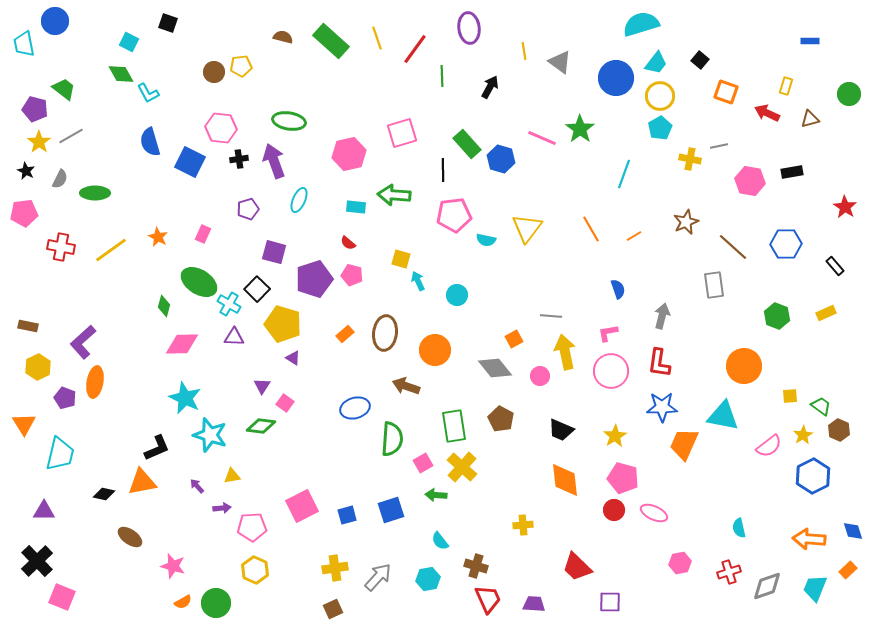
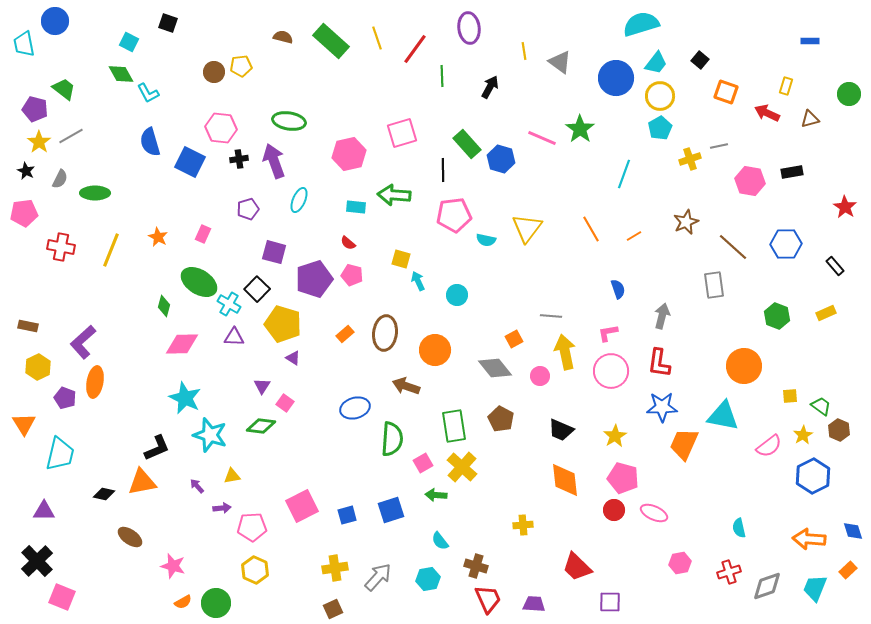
yellow cross at (690, 159): rotated 30 degrees counterclockwise
yellow line at (111, 250): rotated 32 degrees counterclockwise
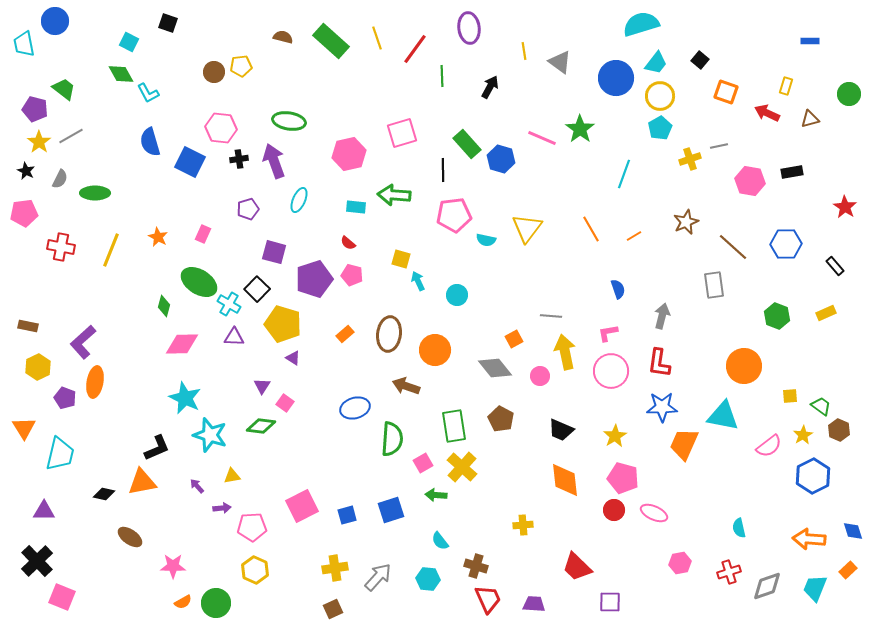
brown ellipse at (385, 333): moved 4 px right, 1 px down
orange triangle at (24, 424): moved 4 px down
pink star at (173, 566): rotated 15 degrees counterclockwise
cyan hexagon at (428, 579): rotated 15 degrees clockwise
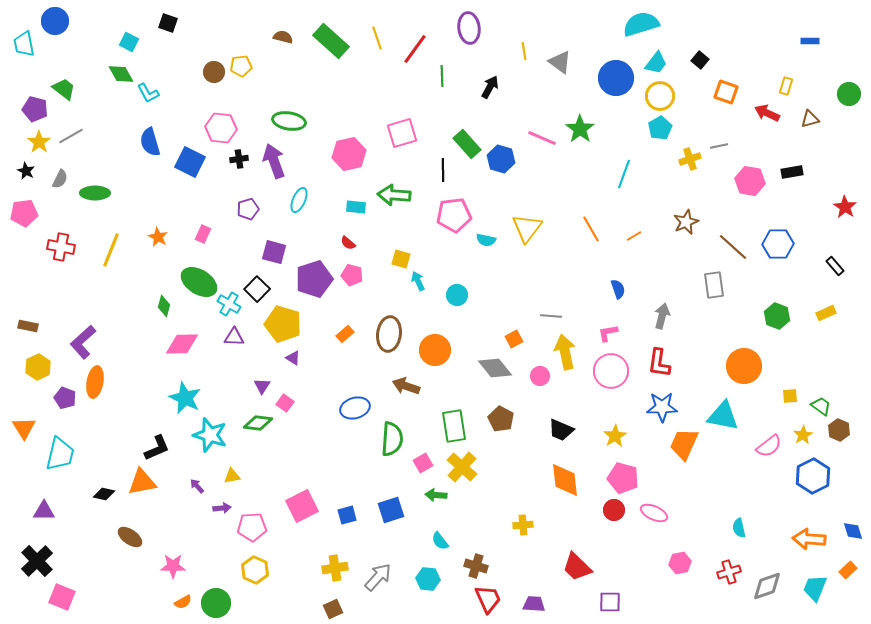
blue hexagon at (786, 244): moved 8 px left
green diamond at (261, 426): moved 3 px left, 3 px up
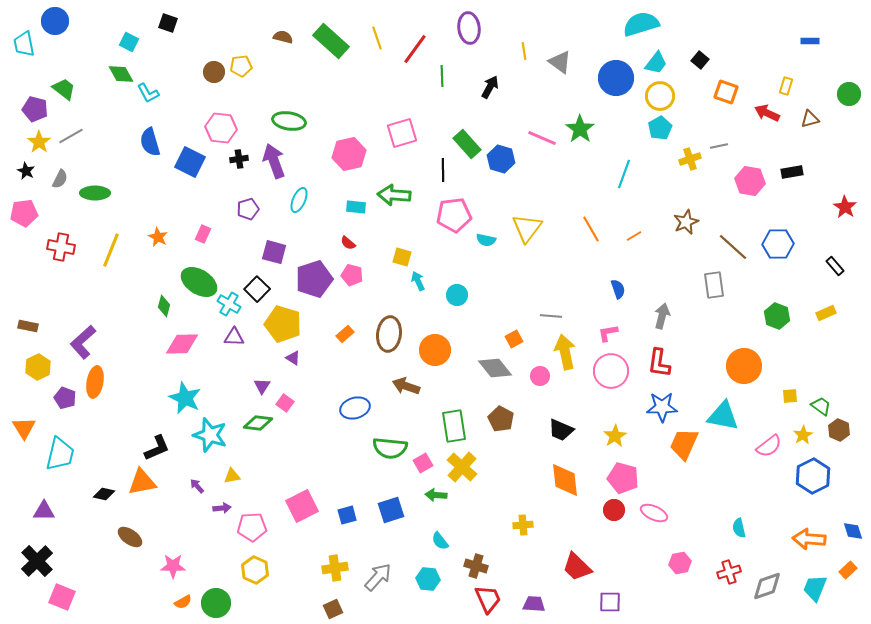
yellow square at (401, 259): moved 1 px right, 2 px up
green semicircle at (392, 439): moved 2 px left, 9 px down; rotated 92 degrees clockwise
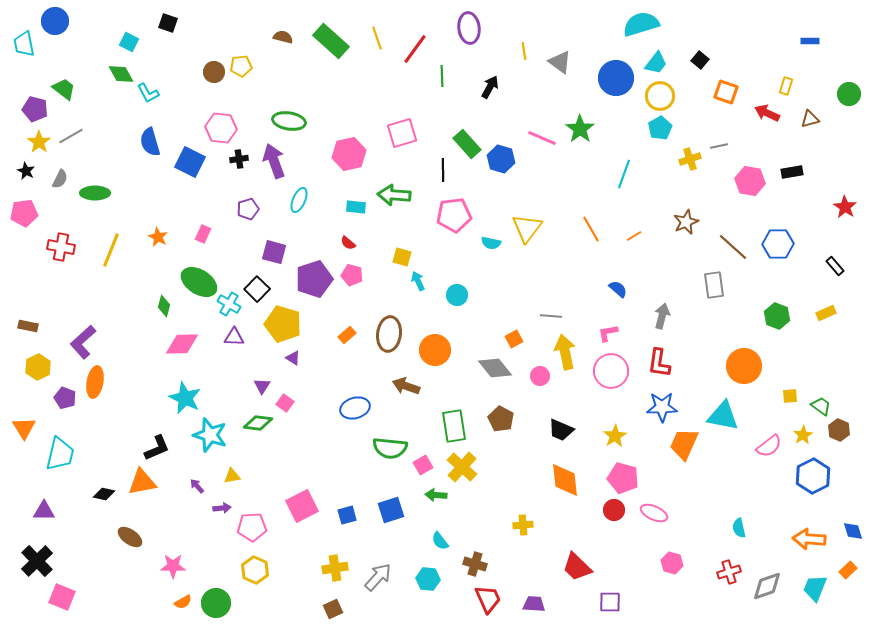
cyan semicircle at (486, 240): moved 5 px right, 3 px down
blue semicircle at (618, 289): rotated 30 degrees counterclockwise
orange rectangle at (345, 334): moved 2 px right, 1 px down
pink square at (423, 463): moved 2 px down
pink hexagon at (680, 563): moved 8 px left; rotated 25 degrees clockwise
brown cross at (476, 566): moved 1 px left, 2 px up
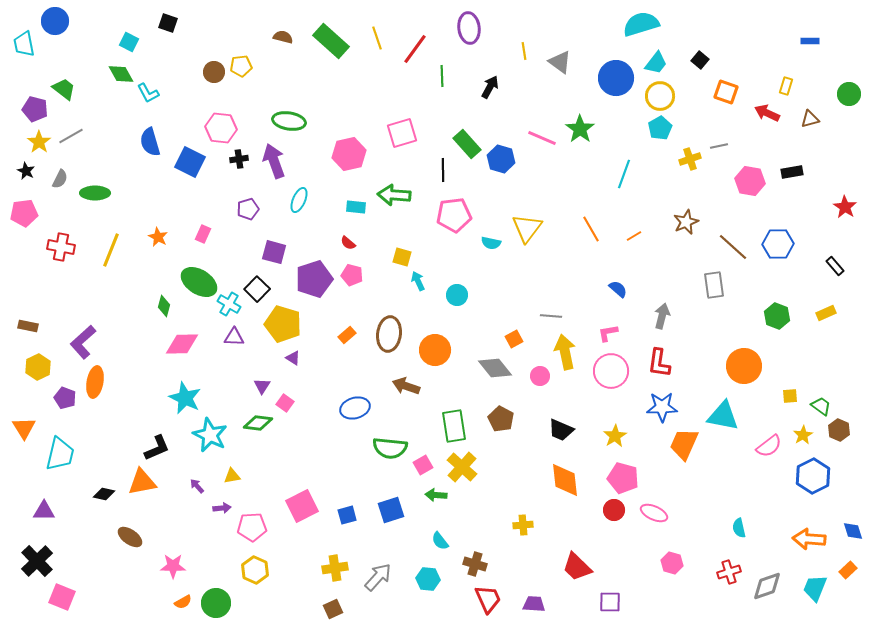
cyan star at (210, 435): rotated 8 degrees clockwise
